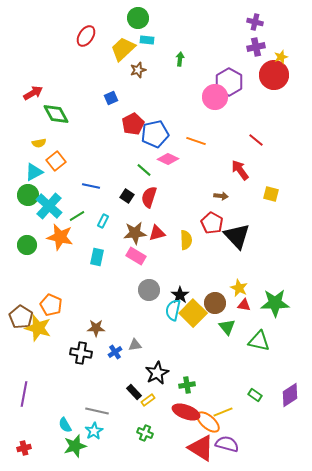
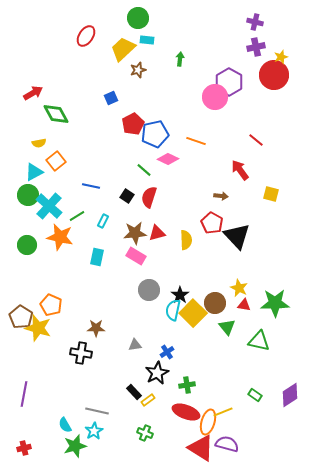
blue cross at (115, 352): moved 52 px right
orange ellipse at (208, 422): rotated 65 degrees clockwise
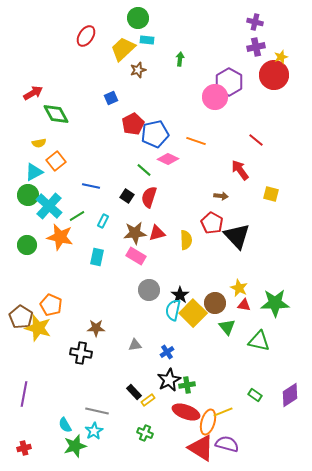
black star at (157, 373): moved 12 px right, 7 px down
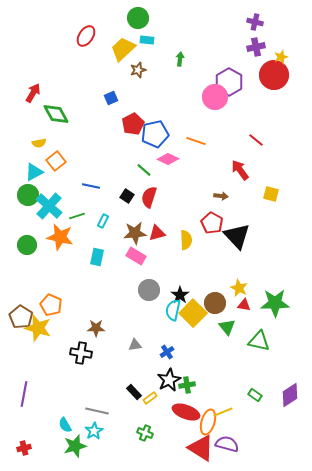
red arrow at (33, 93): rotated 30 degrees counterclockwise
green line at (77, 216): rotated 14 degrees clockwise
yellow rectangle at (148, 400): moved 2 px right, 2 px up
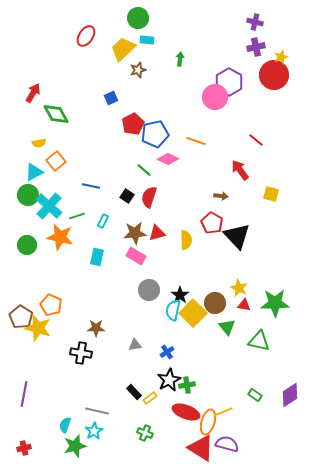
cyan semicircle at (65, 425): rotated 49 degrees clockwise
